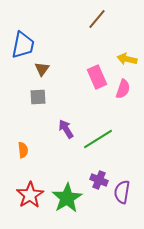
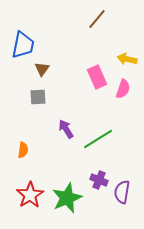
orange semicircle: rotated 14 degrees clockwise
green star: rotated 8 degrees clockwise
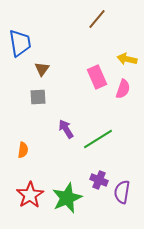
blue trapezoid: moved 3 px left, 2 px up; rotated 20 degrees counterclockwise
